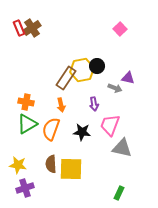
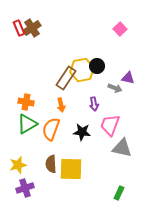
yellow star: rotated 24 degrees counterclockwise
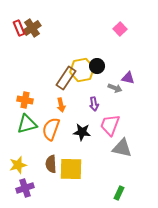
orange cross: moved 1 px left, 2 px up
green triangle: rotated 15 degrees clockwise
